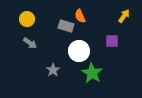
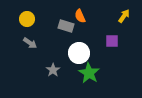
white circle: moved 2 px down
green star: moved 3 px left
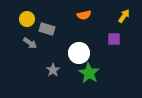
orange semicircle: moved 4 px right, 1 px up; rotated 80 degrees counterclockwise
gray rectangle: moved 19 px left, 3 px down
purple square: moved 2 px right, 2 px up
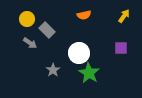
gray rectangle: moved 1 px down; rotated 28 degrees clockwise
purple square: moved 7 px right, 9 px down
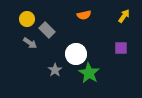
white circle: moved 3 px left, 1 px down
gray star: moved 2 px right
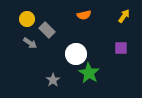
gray star: moved 2 px left, 10 px down
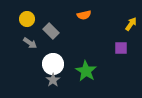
yellow arrow: moved 7 px right, 8 px down
gray rectangle: moved 4 px right, 1 px down
white circle: moved 23 px left, 10 px down
green star: moved 3 px left, 2 px up
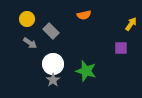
green star: rotated 15 degrees counterclockwise
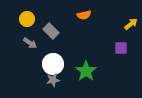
yellow arrow: rotated 16 degrees clockwise
green star: rotated 20 degrees clockwise
gray star: rotated 24 degrees clockwise
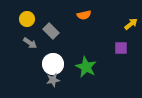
green star: moved 4 px up; rotated 10 degrees counterclockwise
